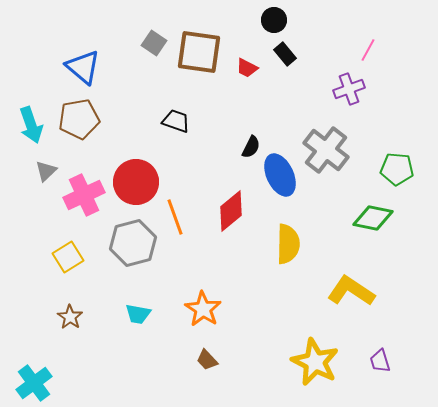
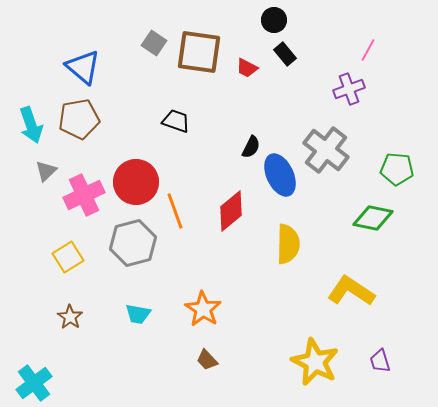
orange line: moved 6 px up
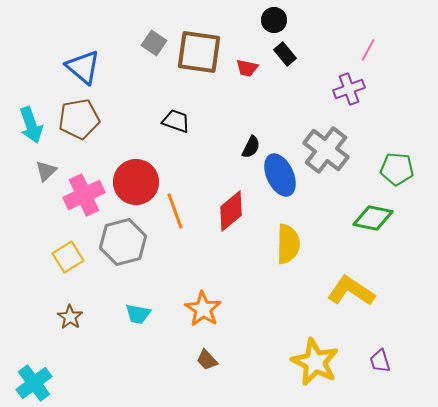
red trapezoid: rotated 15 degrees counterclockwise
gray hexagon: moved 10 px left, 1 px up
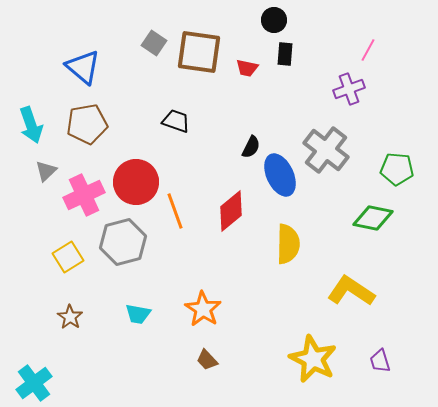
black rectangle: rotated 45 degrees clockwise
brown pentagon: moved 8 px right, 5 px down
yellow star: moved 2 px left, 3 px up
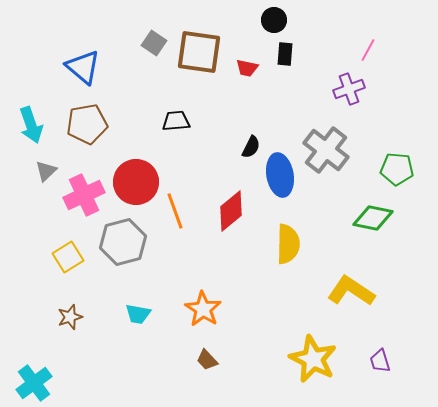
black trapezoid: rotated 24 degrees counterclockwise
blue ellipse: rotated 15 degrees clockwise
brown star: rotated 20 degrees clockwise
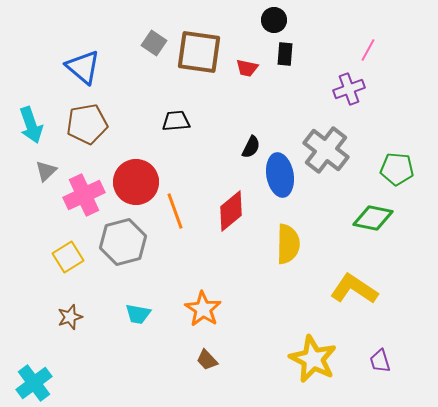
yellow L-shape: moved 3 px right, 2 px up
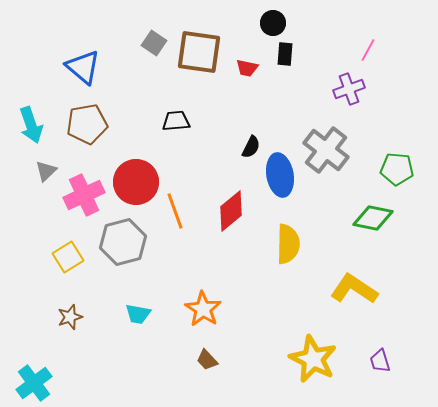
black circle: moved 1 px left, 3 px down
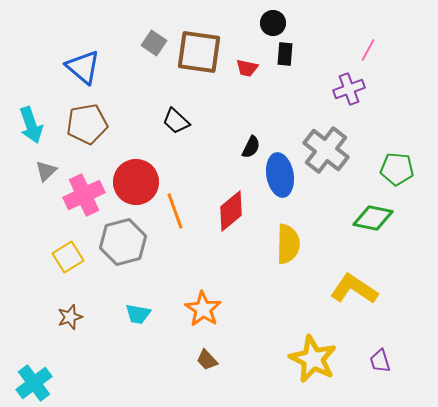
black trapezoid: rotated 132 degrees counterclockwise
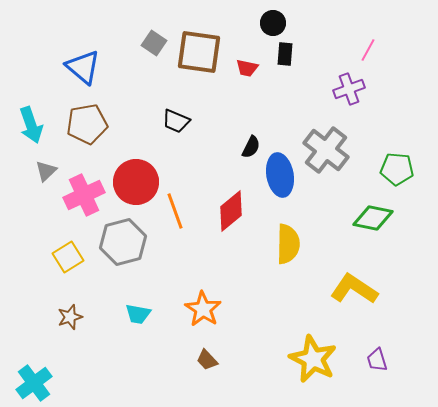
black trapezoid: rotated 20 degrees counterclockwise
purple trapezoid: moved 3 px left, 1 px up
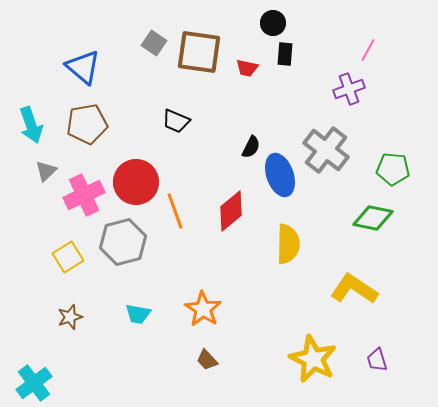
green pentagon: moved 4 px left
blue ellipse: rotated 9 degrees counterclockwise
